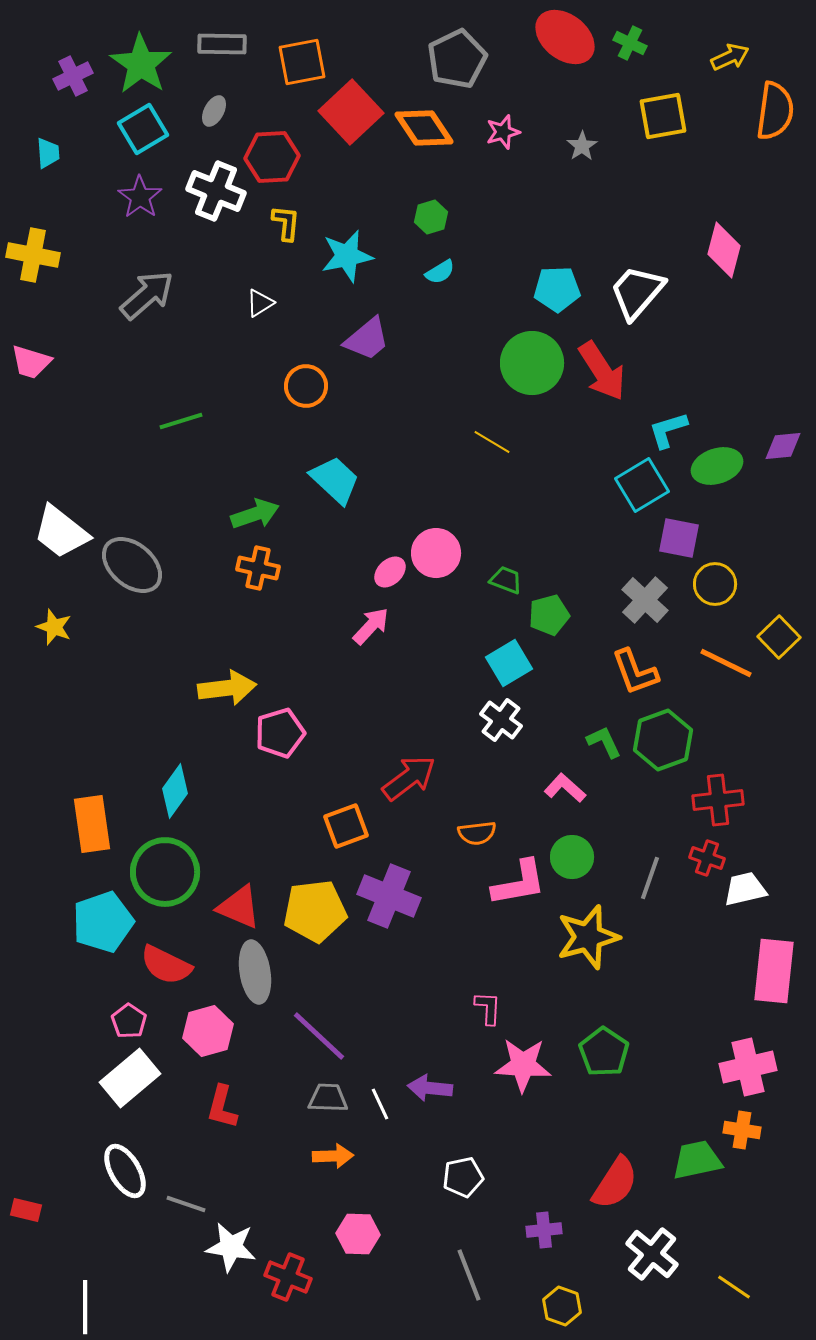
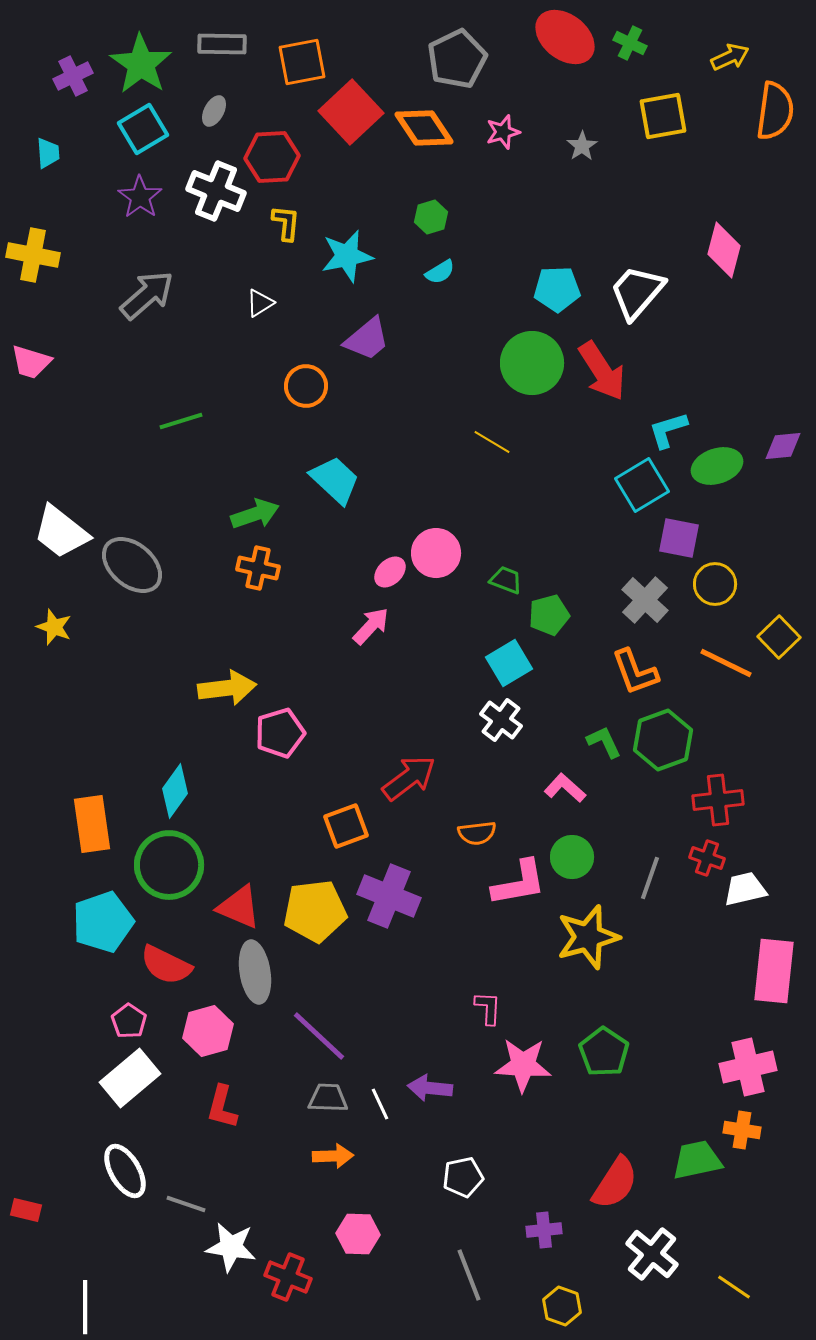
green circle at (165, 872): moved 4 px right, 7 px up
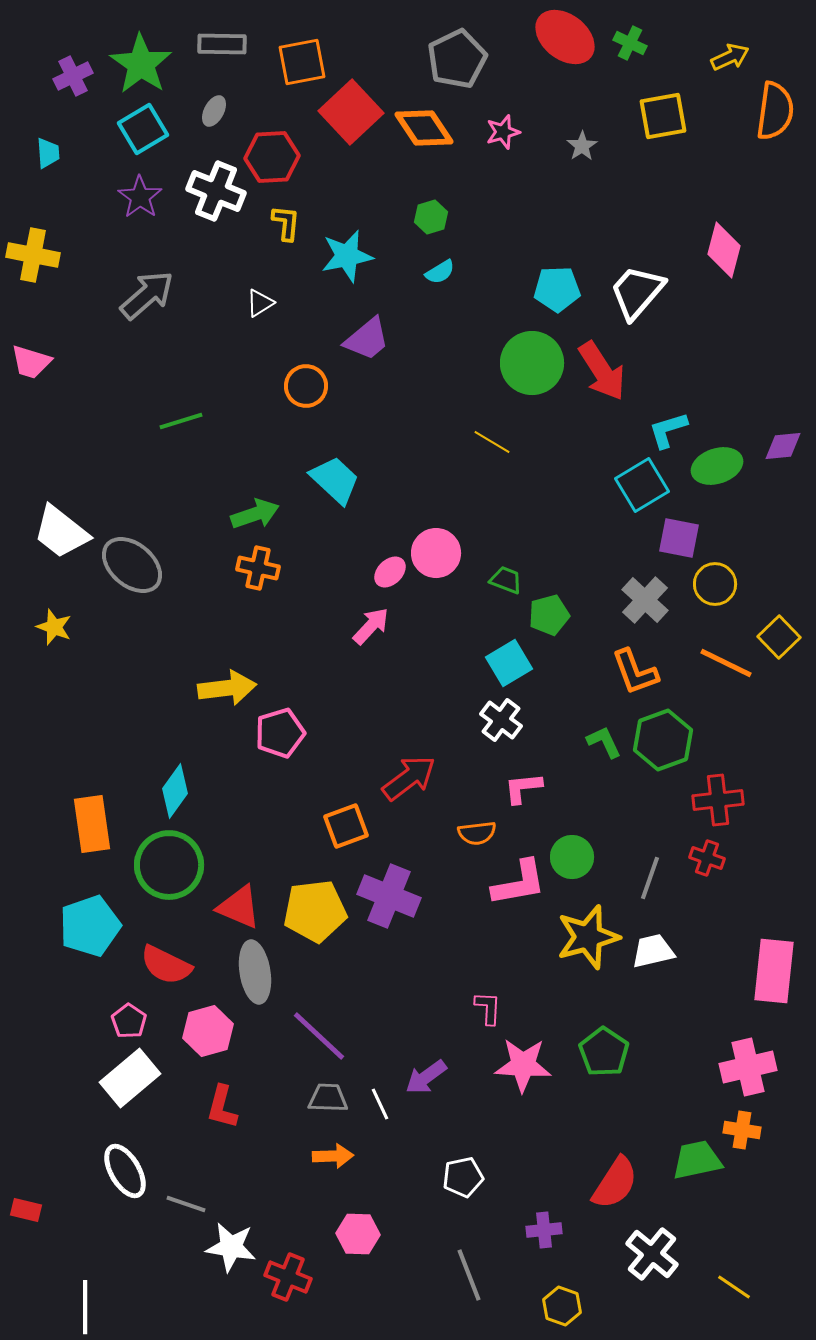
pink L-shape at (565, 788): moved 42 px left; rotated 48 degrees counterclockwise
white trapezoid at (745, 889): moved 92 px left, 62 px down
cyan pentagon at (103, 922): moved 13 px left, 4 px down
purple arrow at (430, 1088): moved 4 px left, 11 px up; rotated 42 degrees counterclockwise
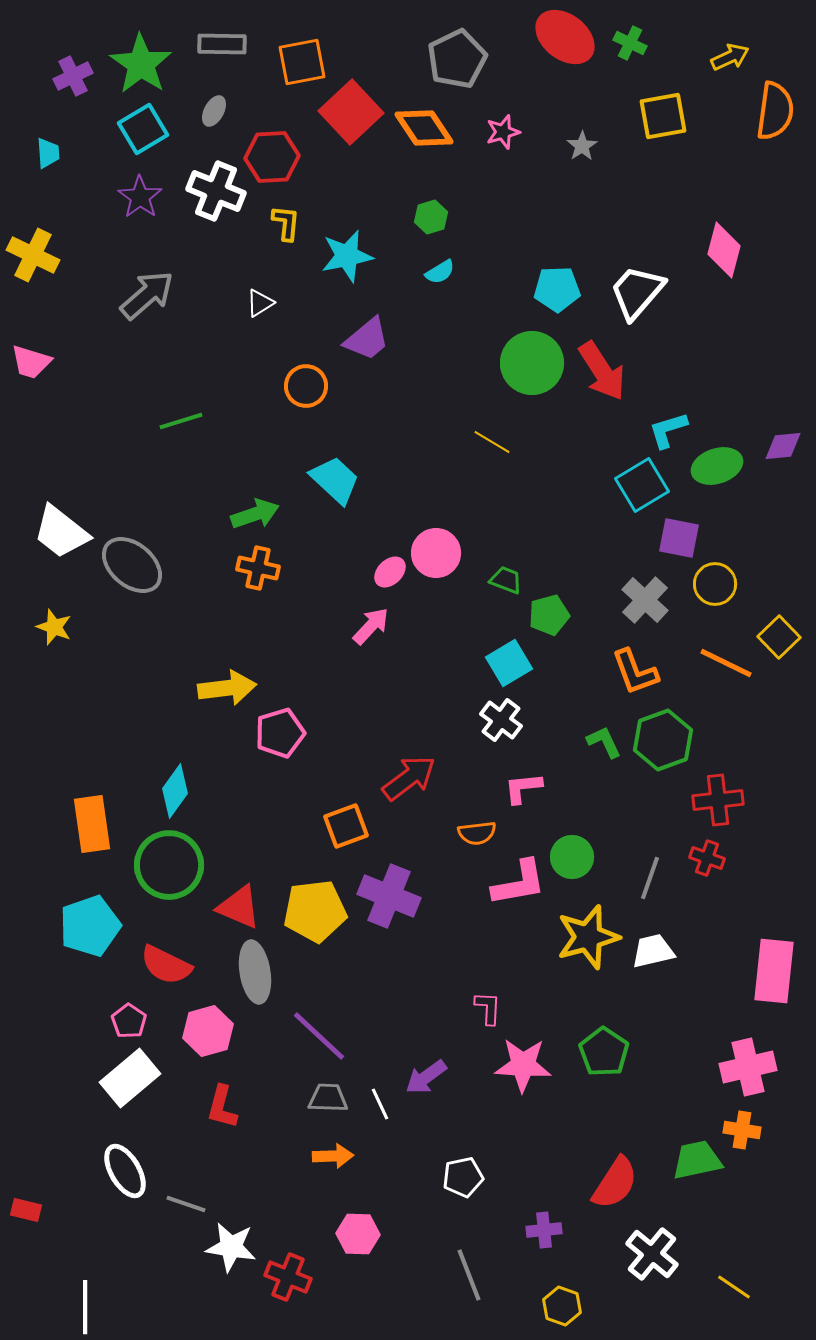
yellow cross at (33, 255): rotated 15 degrees clockwise
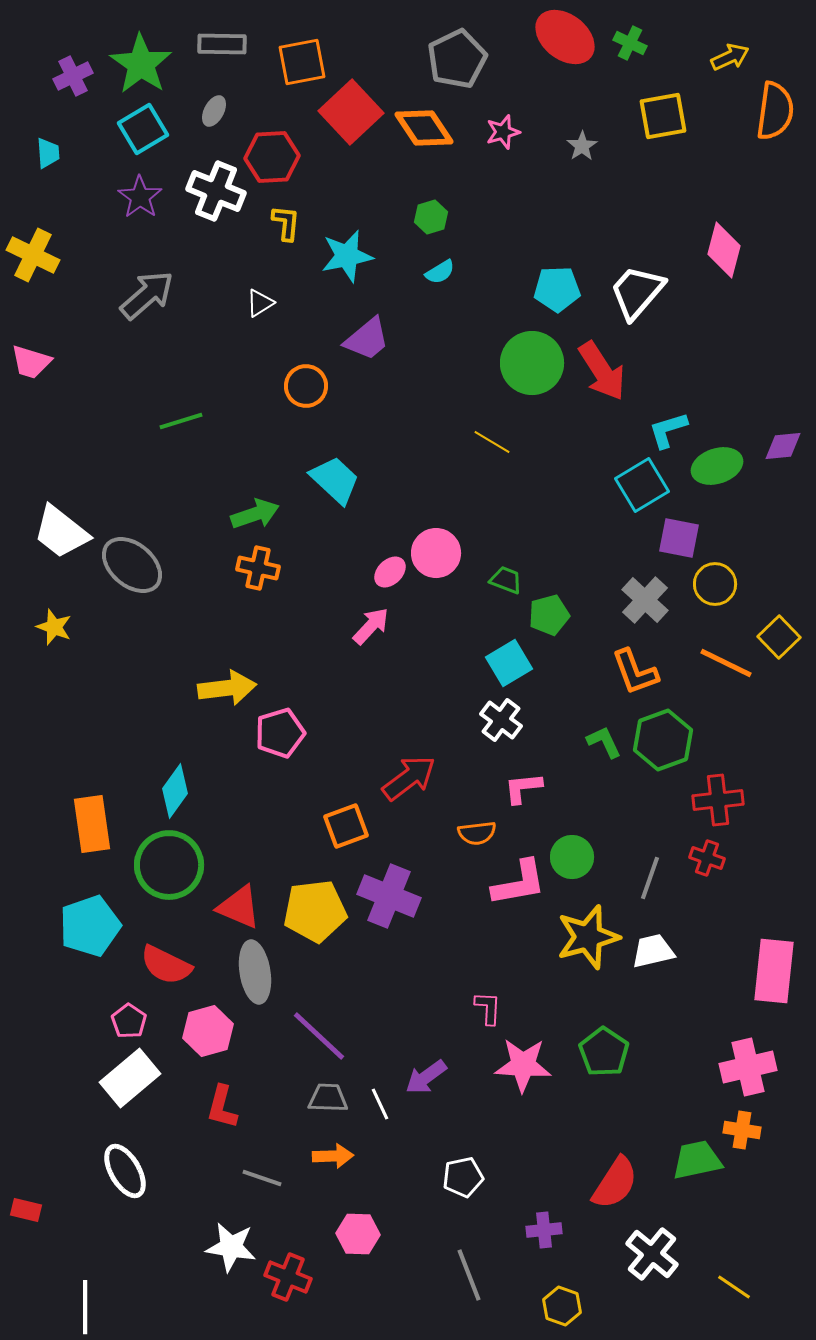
gray line at (186, 1204): moved 76 px right, 26 px up
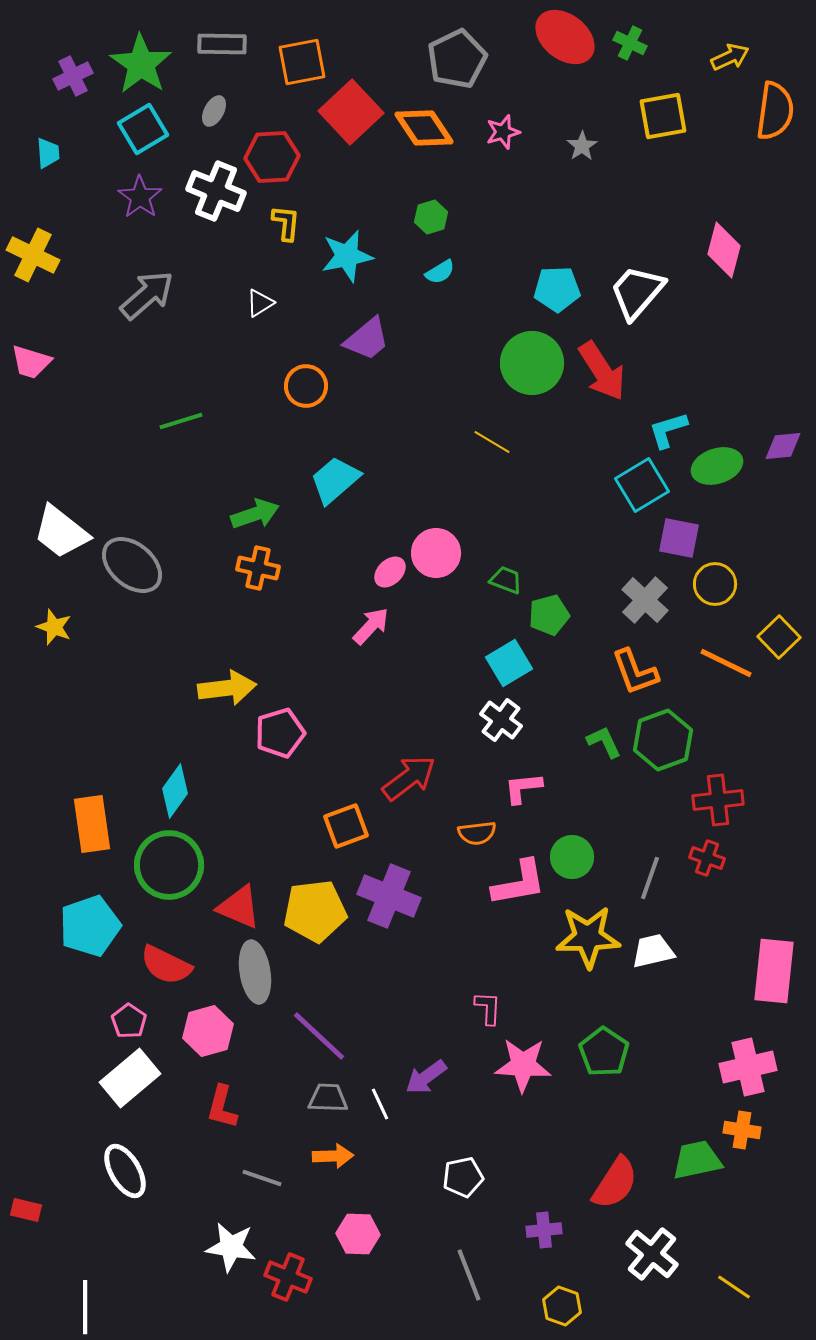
cyan trapezoid at (335, 480): rotated 84 degrees counterclockwise
yellow star at (588, 937): rotated 14 degrees clockwise
